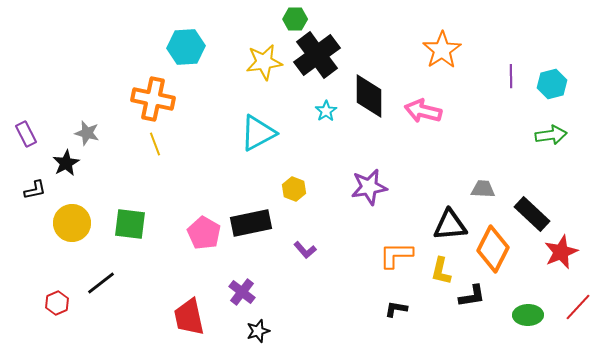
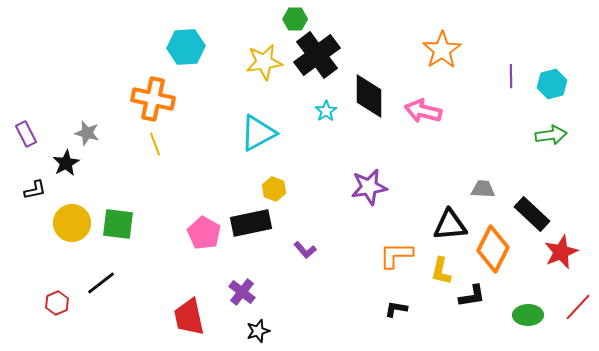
yellow hexagon at (294, 189): moved 20 px left
green square at (130, 224): moved 12 px left
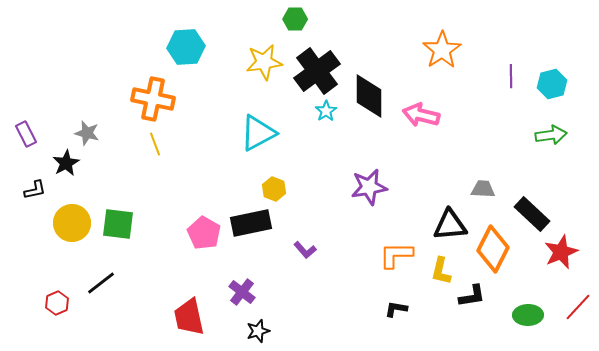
black cross at (317, 55): moved 16 px down
pink arrow at (423, 111): moved 2 px left, 4 px down
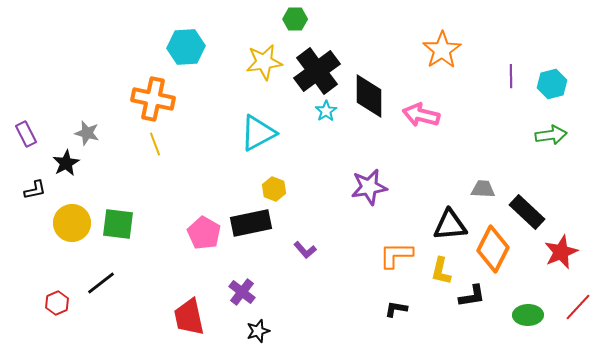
black rectangle at (532, 214): moved 5 px left, 2 px up
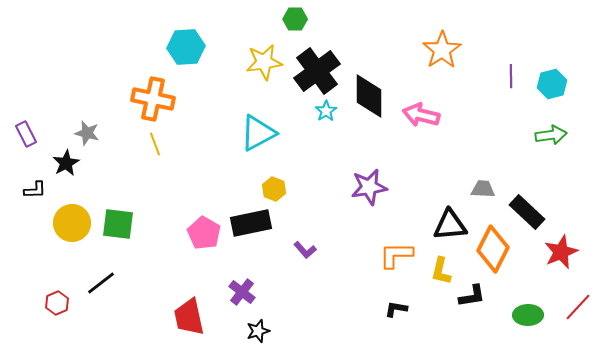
black L-shape at (35, 190): rotated 10 degrees clockwise
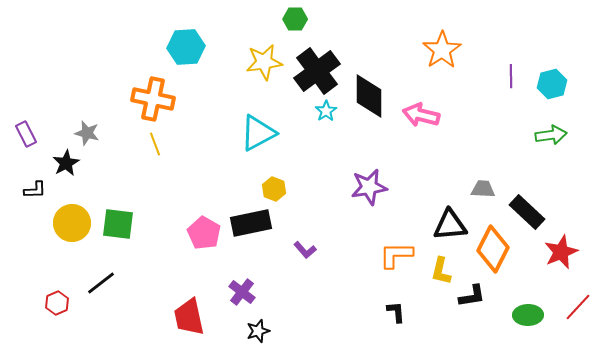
black L-shape at (396, 309): moved 3 px down; rotated 75 degrees clockwise
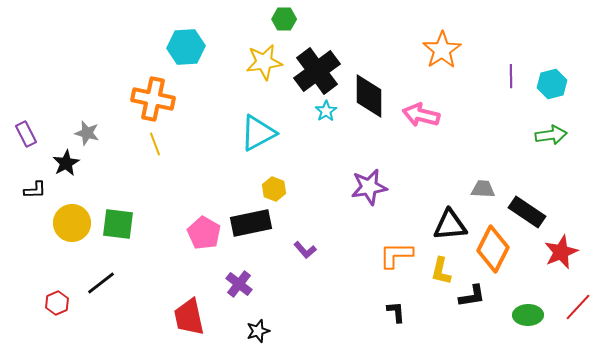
green hexagon at (295, 19): moved 11 px left
black rectangle at (527, 212): rotated 9 degrees counterclockwise
purple cross at (242, 292): moved 3 px left, 8 px up
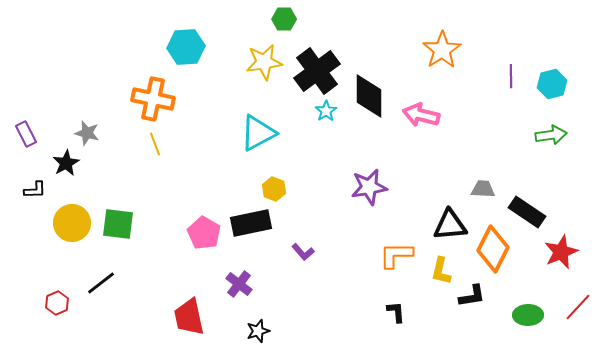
purple L-shape at (305, 250): moved 2 px left, 2 px down
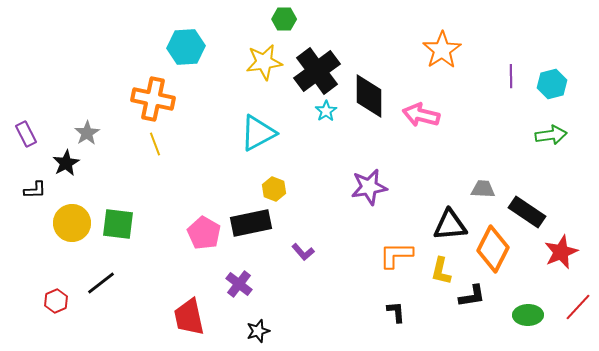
gray star at (87, 133): rotated 25 degrees clockwise
red hexagon at (57, 303): moved 1 px left, 2 px up
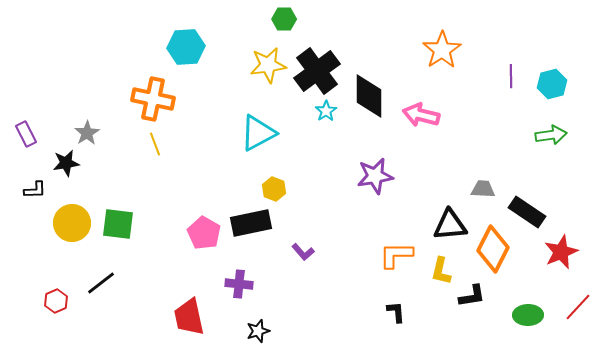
yellow star at (264, 62): moved 4 px right, 3 px down
black star at (66, 163): rotated 20 degrees clockwise
purple star at (369, 187): moved 6 px right, 11 px up
purple cross at (239, 284): rotated 32 degrees counterclockwise
